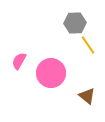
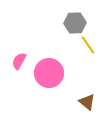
pink circle: moved 2 px left
brown triangle: moved 6 px down
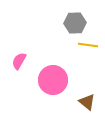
yellow line: rotated 48 degrees counterclockwise
pink circle: moved 4 px right, 7 px down
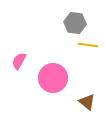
gray hexagon: rotated 10 degrees clockwise
pink circle: moved 2 px up
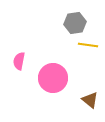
gray hexagon: rotated 15 degrees counterclockwise
pink semicircle: rotated 18 degrees counterclockwise
brown triangle: moved 3 px right, 2 px up
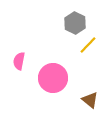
gray hexagon: rotated 25 degrees counterclockwise
yellow line: rotated 54 degrees counterclockwise
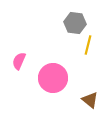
gray hexagon: rotated 20 degrees counterclockwise
yellow line: rotated 30 degrees counterclockwise
pink semicircle: rotated 12 degrees clockwise
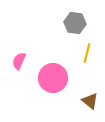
yellow line: moved 1 px left, 8 px down
brown triangle: moved 1 px down
